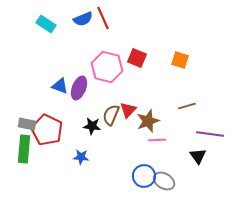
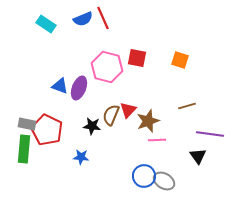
red square: rotated 12 degrees counterclockwise
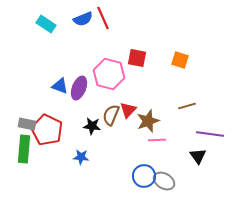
pink hexagon: moved 2 px right, 7 px down
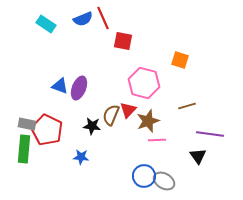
red square: moved 14 px left, 17 px up
pink hexagon: moved 35 px right, 9 px down
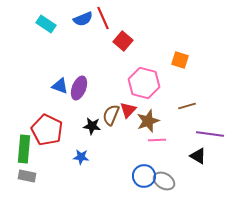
red square: rotated 30 degrees clockwise
gray rectangle: moved 52 px down
black triangle: rotated 24 degrees counterclockwise
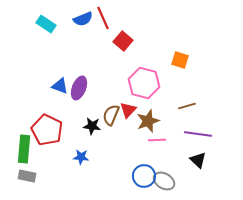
purple line: moved 12 px left
black triangle: moved 4 px down; rotated 12 degrees clockwise
